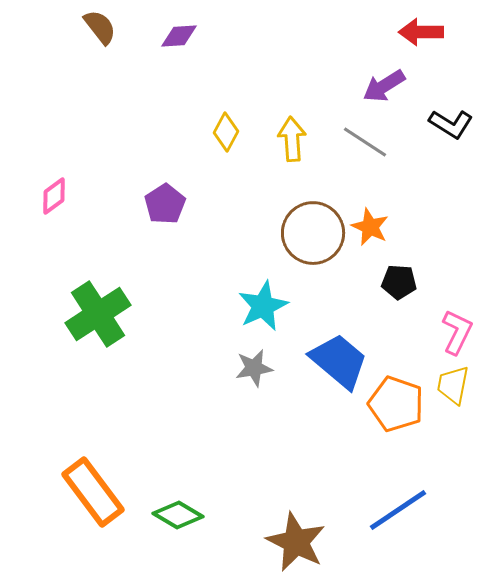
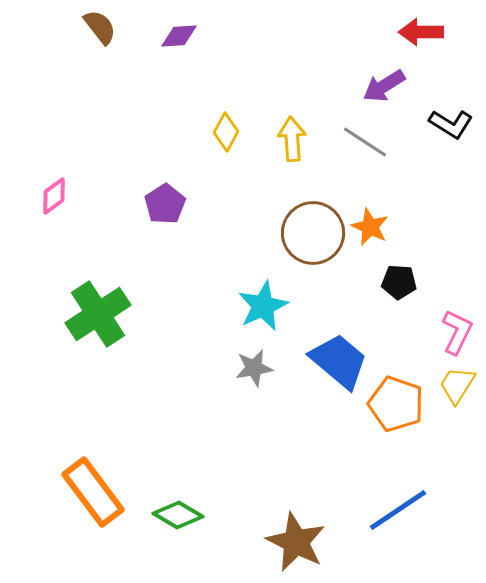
yellow trapezoid: moved 4 px right; rotated 21 degrees clockwise
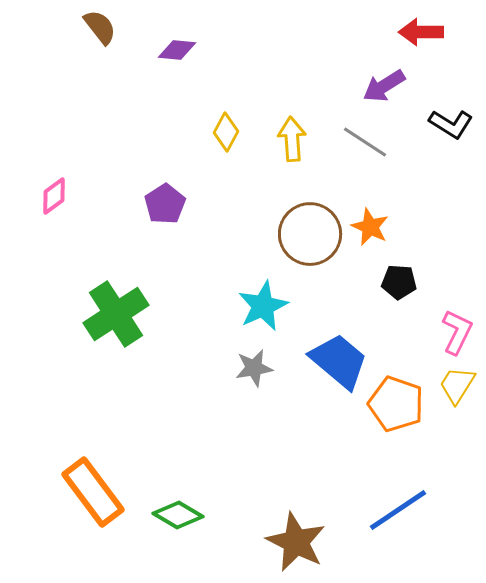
purple diamond: moved 2 px left, 14 px down; rotated 9 degrees clockwise
brown circle: moved 3 px left, 1 px down
green cross: moved 18 px right
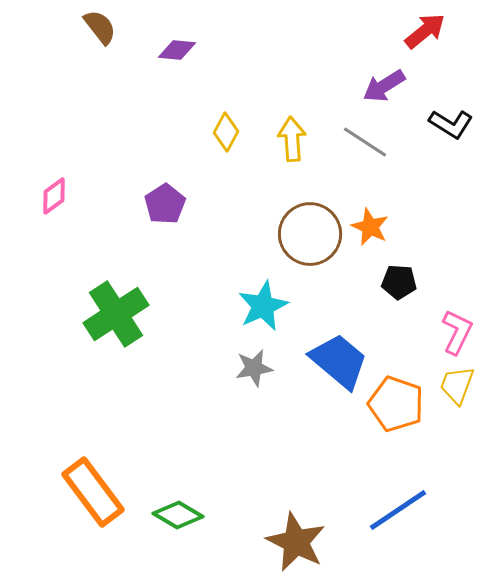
red arrow: moved 4 px right, 1 px up; rotated 141 degrees clockwise
yellow trapezoid: rotated 12 degrees counterclockwise
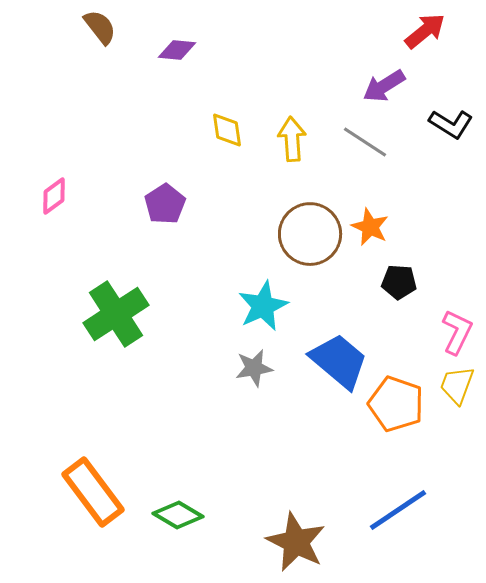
yellow diamond: moved 1 px right, 2 px up; rotated 36 degrees counterclockwise
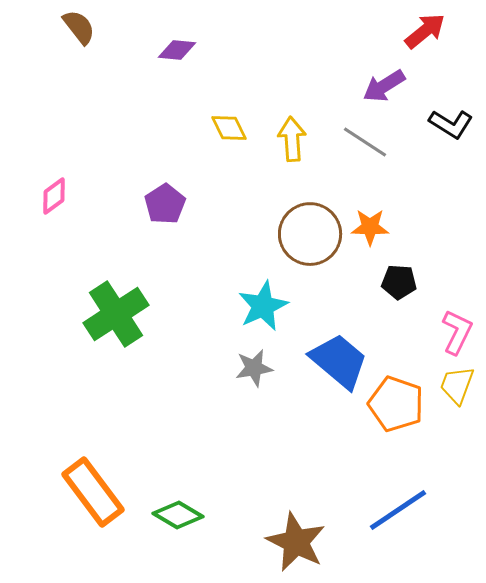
brown semicircle: moved 21 px left
yellow diamond: moved 2 px right, 2 px up; rotated 18 degrees counterclockwise
orange star: rotated 24 degrees counterclockwise
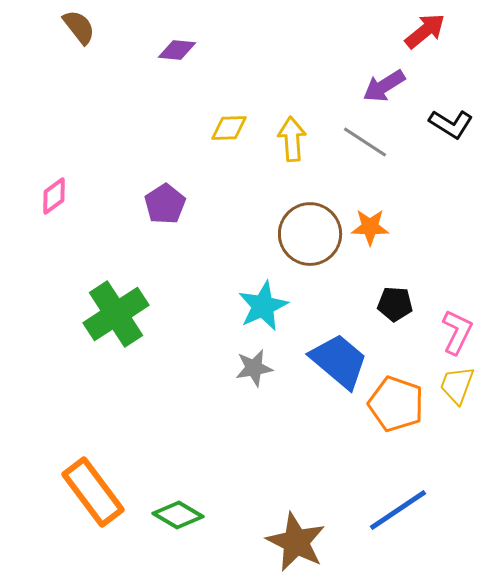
yellow diamond: rotated 66 degrees counterclockwise
black pentagon: moved 4 px left, 22 px down
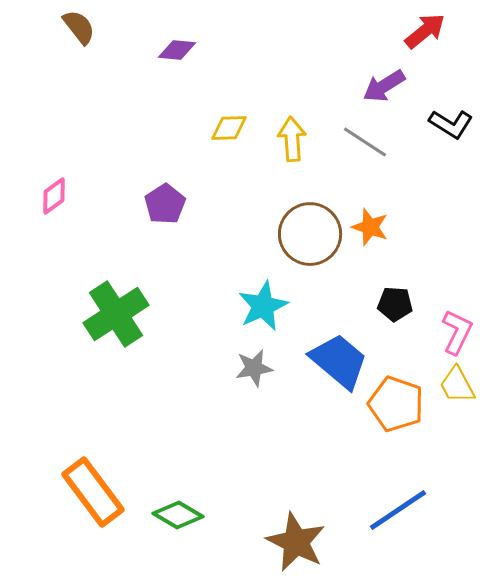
orange star: rotated 18 degrees clockwise
yellow trapezoid: rotated 48 degrees counterclockwise
